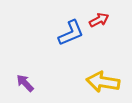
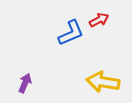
purple arrow: rotated 66 degrees clockwise
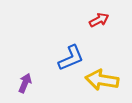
blue L-shape: moved 25 px down
yellow arrow: moved 1 px left, 2 px up
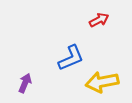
yellow arrow: moved 2 px down; rotated 20 degrees counterclockwise
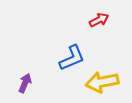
blue L-shape: moved 1 px right
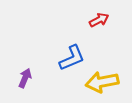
purple arrow: moved 5 px up
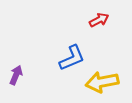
purple arrow: moved 9 px left, 3 px up
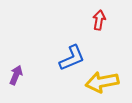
red arrow: rotated 54 degrees counterclockwise
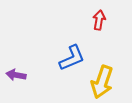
purple arrow: rotated 102 degrees counterclockwise
yellow arrow: rotated 60 degrees counterclockwise
